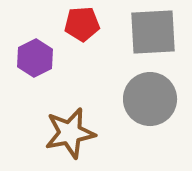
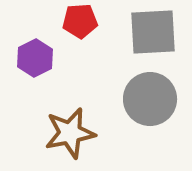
red pentagon: moved 2 px left, 3 px up
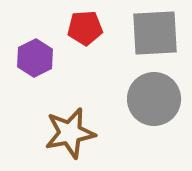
red pentagon: moved 5 px right, 7 px down
gray square: moved 2 px right, 1 px down
gray circle: moved 4 px right
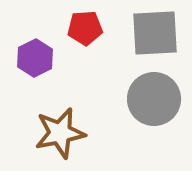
brown star: moved 10 px left
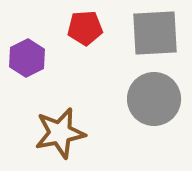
purple hexagon: moved 8 px left
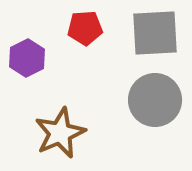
gray circle: moved 1 px right, 1 px down
brown star: rotated 12 degrees counterclockwise
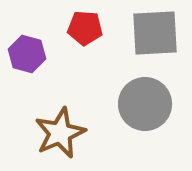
red pentagon: rotated 8 degrees clockwise
purple hexagon: moved 4 px up; rotated 18 degrees counterclockwise
gray circle: moved 10 px left, 4 px down
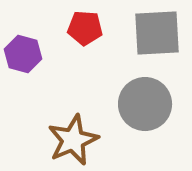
gray square: moved 2 px right
purple hexagon: moved 4 px left
brown star: moved 13 px right, 7 px down
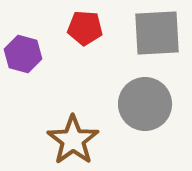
brown star: rotated 12 degrees counterclockwise
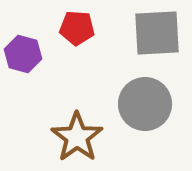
red pentagon: moved 8 px left
brown star: moved 4 px right, 3 px up
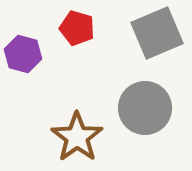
red pentagon: rotated 12 degrees clockwise
gray square: rotated 20 degrees counterclockwise
gray circle: moved 4 px down
